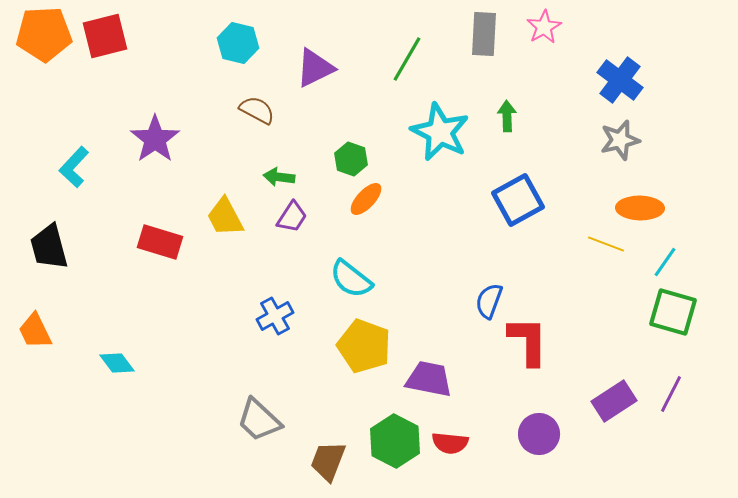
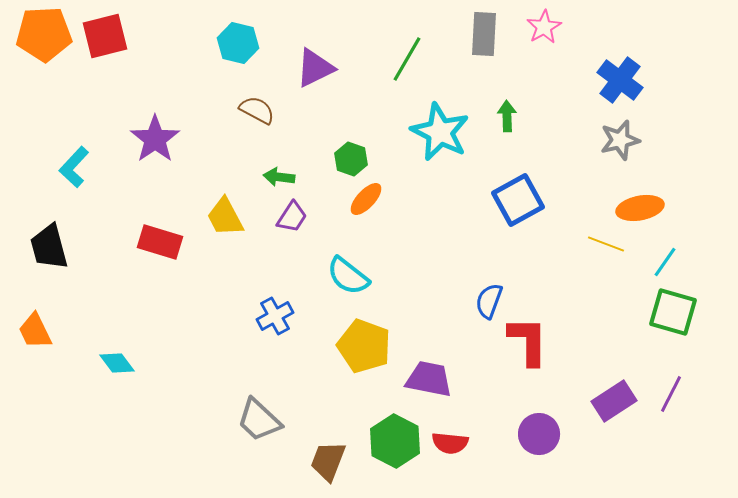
orange ellipse at (640, 208): rotated 12 degrees counterclockwise
cyan semicircle at (351, 279): moved 3 px left, 3 px up
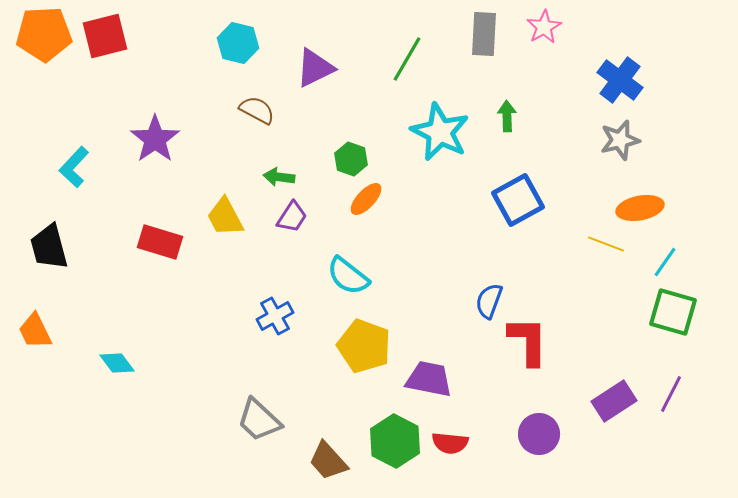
brown trapezoid at (328, 461): rotated 63 degrees counterclockwise
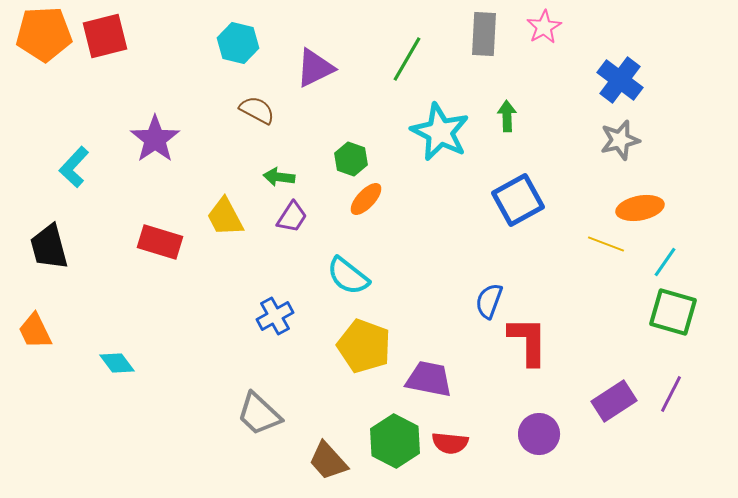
gray trapezoid at (259, 420): moved 6 px up
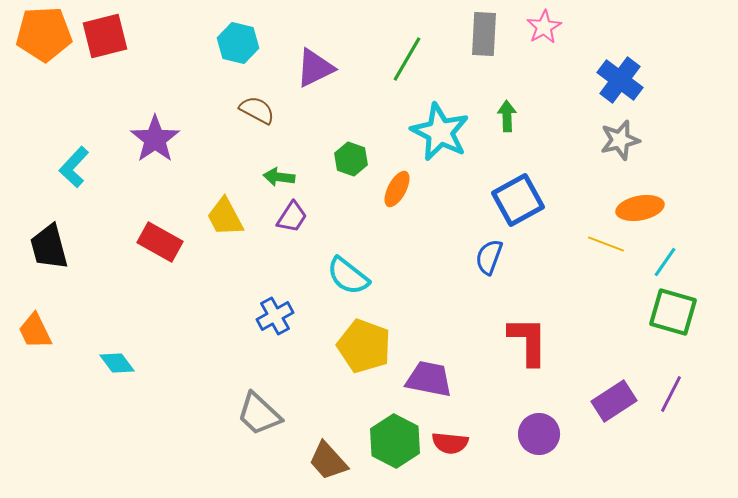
orange ellipse at (366, 199): moved 31 px right, 10 px up; rotated 15 degrees counterclockwise
red rectangle at (160, 242): rotated 12 degrees clockwise
blue semicircle at (489, 301): moved 44 px up
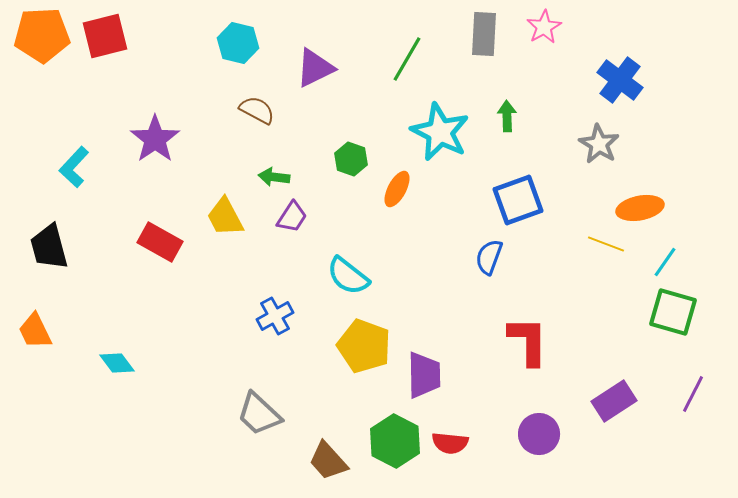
orange pentagon at (44, 34): moved 2 px left, 1 px down
gray star at (620, 140): moved 21 px left, 4 px down; rotated 27 degrees counterclockwise
green arrow at (279, 177): moved 5 px left
blue square at (518, 200): rotated 9 degrees clockwise
purple trapezoid at (429, 379): moved 5 px left, 4 px up; rotated 78 degrees clockwise
purple line at (671, 394): moved 22 px right
